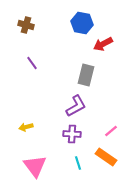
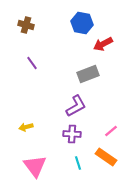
gray rectangle: moved 2 px right, 1 px up; rotated 55 degrees clockwise
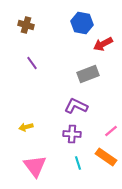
purple L-shape: rotated 125 degrees counterclockwise
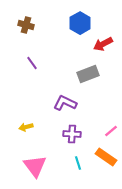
blue hexagon: moved 2 px left; rotated 20 degrees clockwise
purple L-shape: moved 11 px left, 3 px up
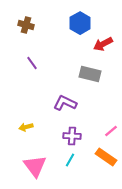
gray rectangle: moved 2 px right; rotated 35 degrees clockwise
purple cross: moved 2 px down
cyan line: moved 8 px left, 3 px up; rotated 48 degrees clockwise
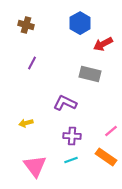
purple line: rotated 64 degrees clockwise
yellow arrow: moved 4 px up
cyan line: moved 1 px right; rotated 40 degrees clockwise
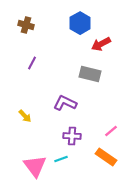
red arrow: moved 2 px left
yellow arrow: moved 1 px left, 7 px up; rotated 120 degrees counterclockwise
cyan line: moved 10 px left, 1 px up
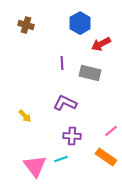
purple line: moved 30 px right; rotated 32 degrees counterclockwise
gray rectangle: moved 1 px up
